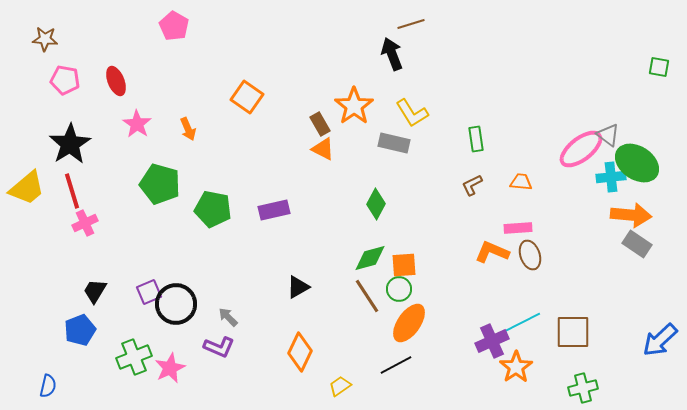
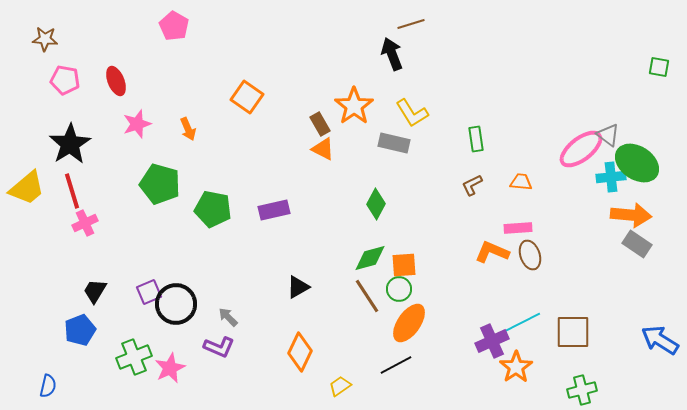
pink star at (137, 124): rotated 20 degrees clockwise
blue arrow at (660, 340): rotated 75 degrees clockwise
green cross at (583, 388): moved 1 px left, 2 px down
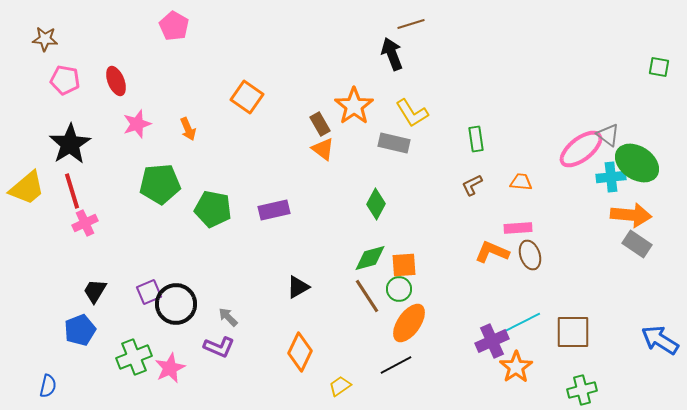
orange triangle at (323, 149): rotated 10 degrees clockwise
green pentagon at (160, 184): rotated 21 degrees counterclockwise
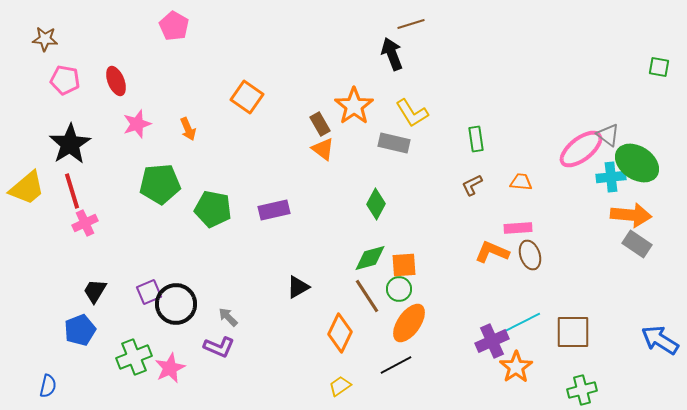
orange diamond at (300, 352): moved 40 px right, 19 px up
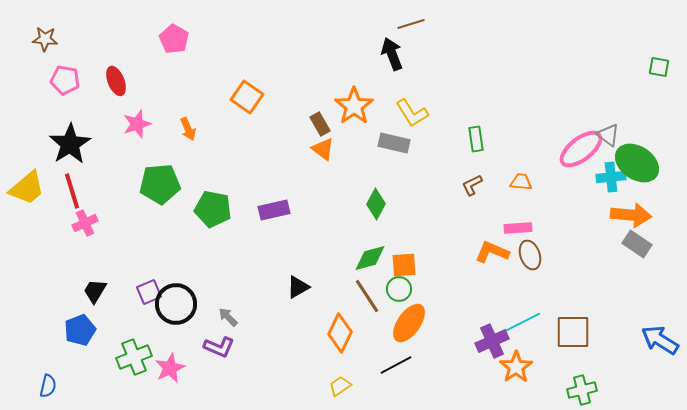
pink pentagon at (174, 26): moved 13 px down
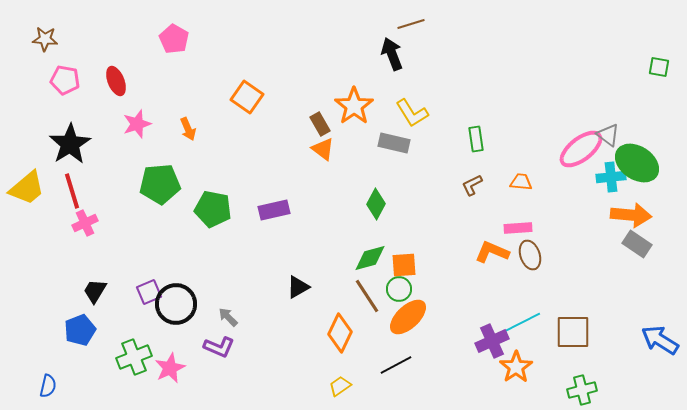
orange ellipse at (409, 323): moved 1 px left, 6 px up; rotated 12 degrees clockwise
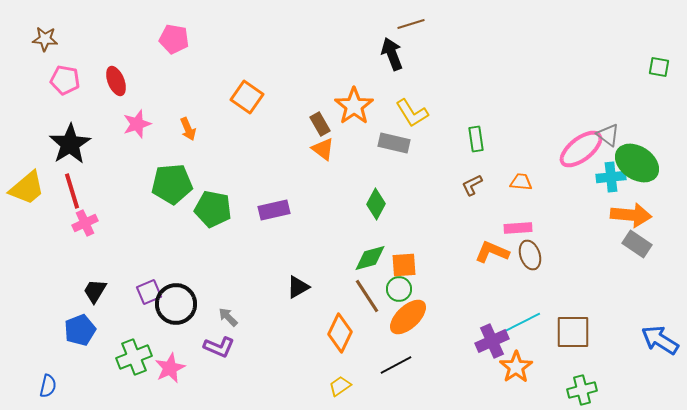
pink pentagon at (174, 39): rotated 20 degrees counterclockwise
green pentagon at (160, 184): moved 12 px right
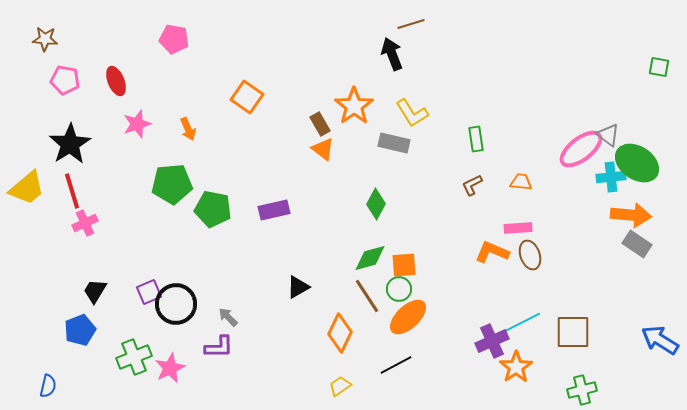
purple L-shape at (219, 347): rotated 24 degrees counterclockwise
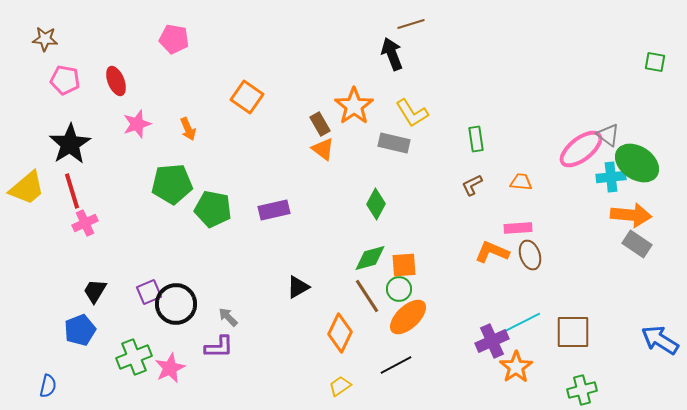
green square at (659, 67): moved 4 px left, 5 px up
